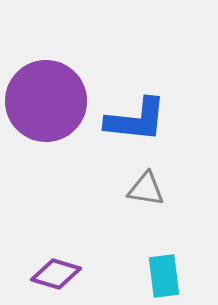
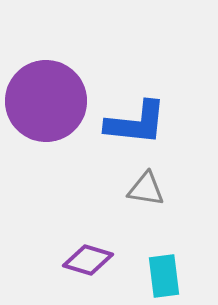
blue L-shape: moved 3 px down
purple diamond: moved 32 px right, 14 px up
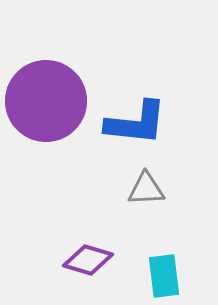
gray triangle: rotated 12 degrees counterclockwise
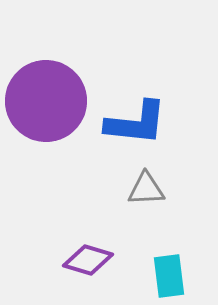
cyan rectangle: moved 5 px right
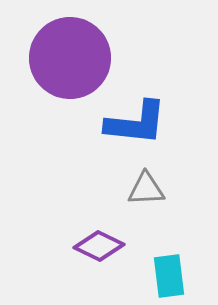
purple circle: moved 24 px right, 43 px up
purple diamond: moved 11 px right, 14 px up; rotated 9 degrees clockwise
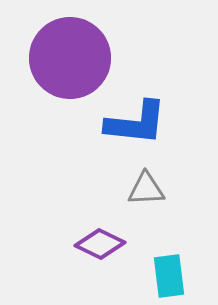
purple diamond: moved 1 px right, 2 px up
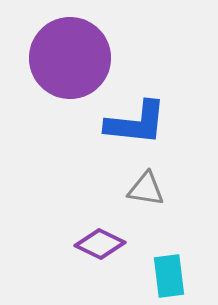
gray triangle: rotated 12 degrees clockwise
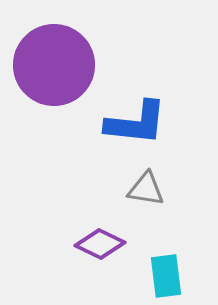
purple circle: moved 16 px left, 7 px down
cyan rectangle: moved 3 px left
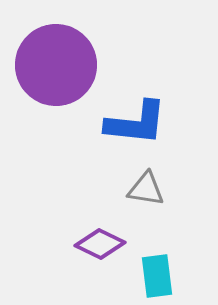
purple circle: moved 2 px right
cyan rectangle: moved 9 px left
